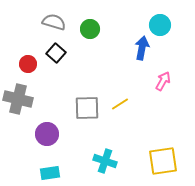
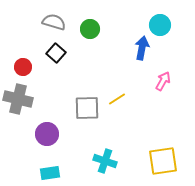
red circle: moved 5 px left, 3 px down
yellow line: moved 3 px left, 5 px up
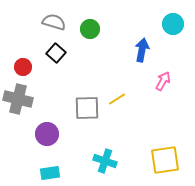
cyan circle: moved 13 px right, 1 px up
blue arrow: moved 2 px down
yellow square: moved 2 px right, 1 px up
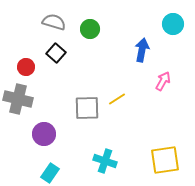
red circle: moved 3 px right
purple circle: moved 3 px left
cyan rectangle: rotated 48 degrees counterclockwise
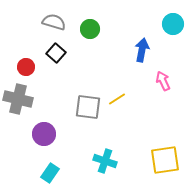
pink arrow: rotated 54 degrees counterclockwise
gray square: moved 1 px right, 1 px up; rotated 8 degrees clockwise
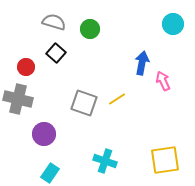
blue arrow: moved 13 px down
gray square: moved 4 px left, 4 px up; rotated 12 degrees clockwise
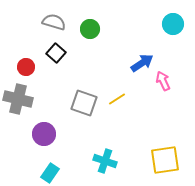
blue arrow: rotated 45 degrees clockwise
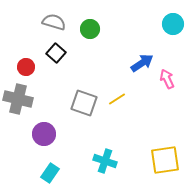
pink arrow: moved 4 px right, 2 px up
